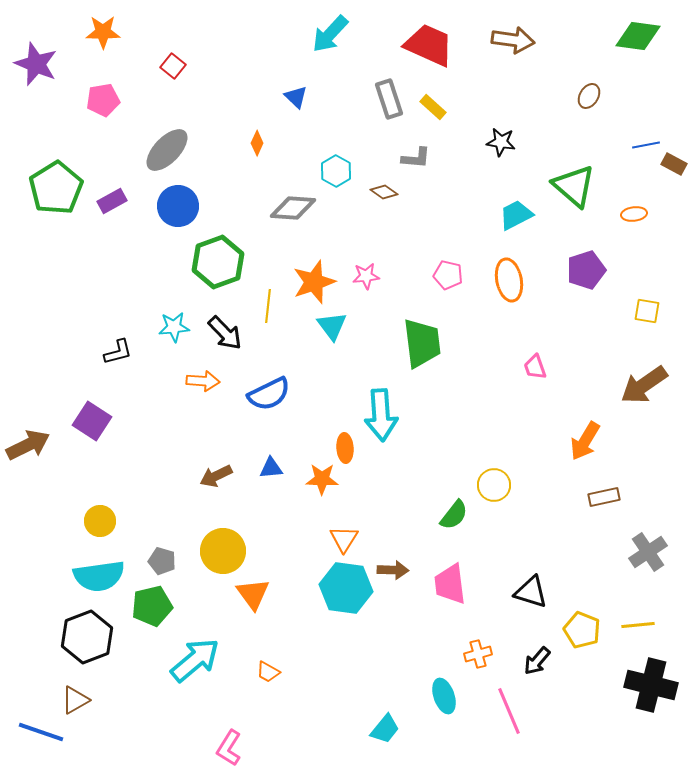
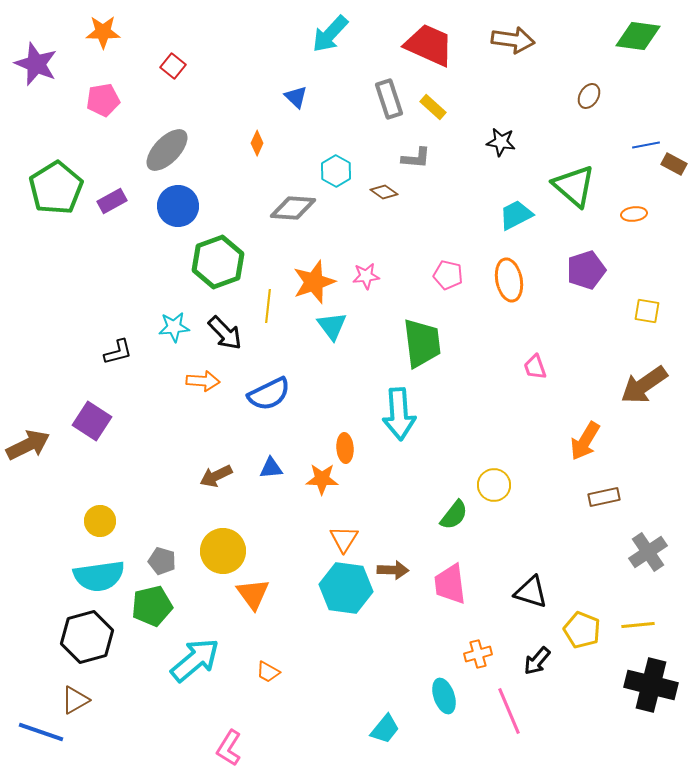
cyan arrow at (381, 415): moved 18 px right, 1 px up
black hexagon at (87, 637): rotated 6 degrees clockwise
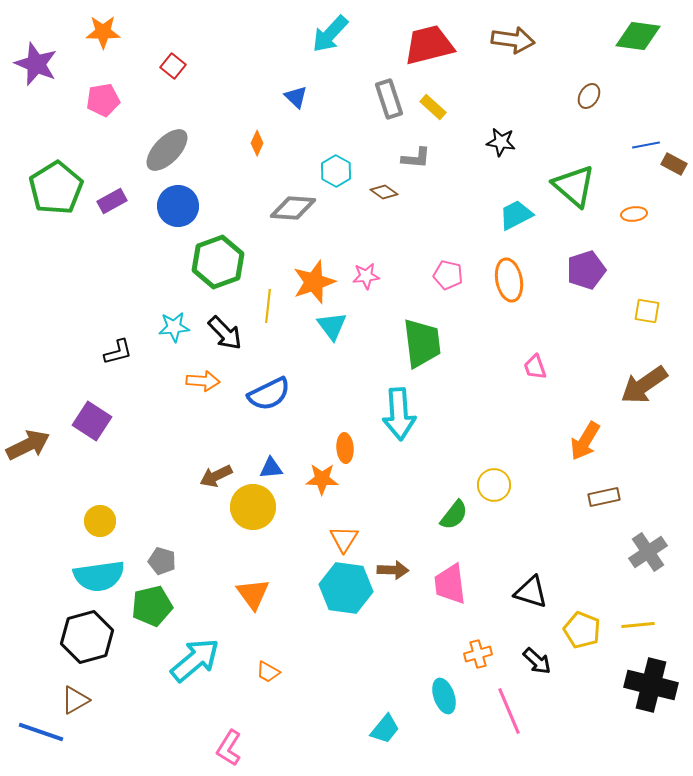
red trapezoid at (429, 45): rotated 38 degrees counterclockwise
yellow circle at (223, 551): moved 30 px right, 44 px up
black arrow at (537, 661): rotated 88 degrees counterclockwise
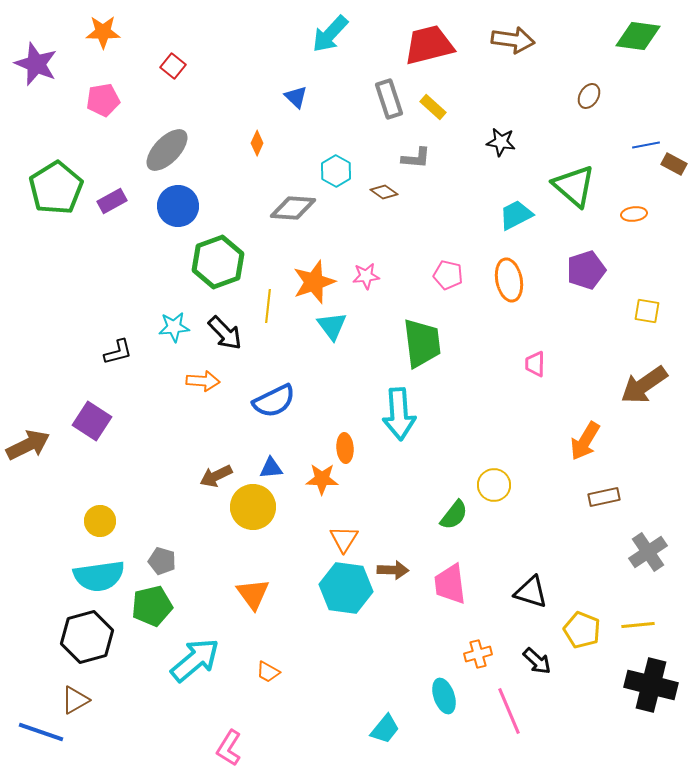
pink trapezoid at (535, 367): moved 3 px up; rotated 20 degrees clockwise
blue semicircle at (269, 394): moved 5 px right, 7 px down
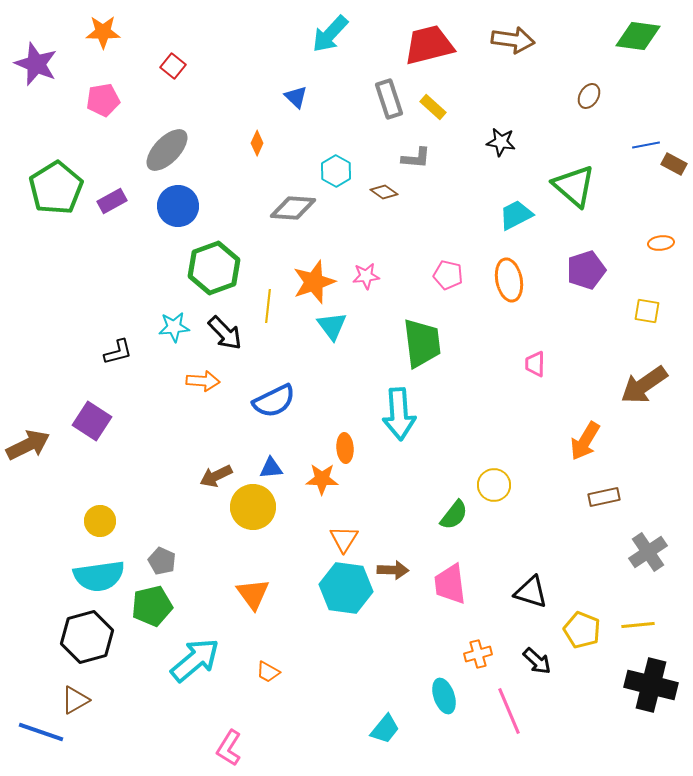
orange ellipse at (634, 214): moved 27 px right, 29 px down
green hexagon at (218, 262): moved 4 px left, 6 px down
gray pentagon at (162, 561): rotated 8 degrees clockwise
